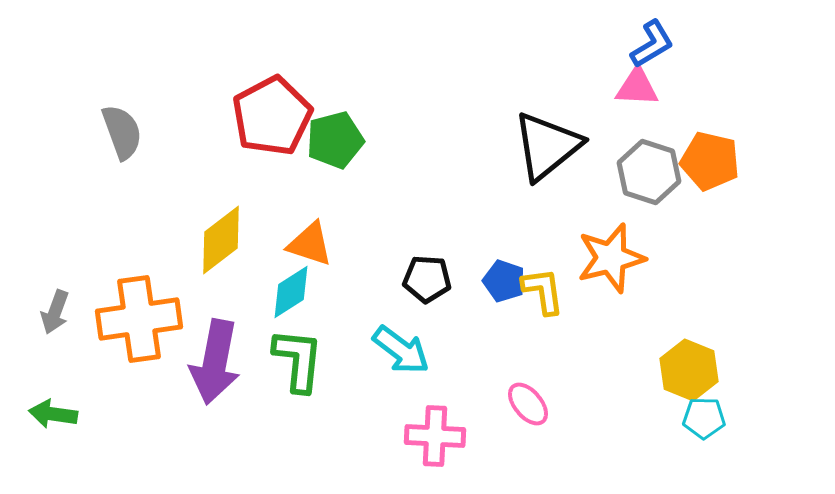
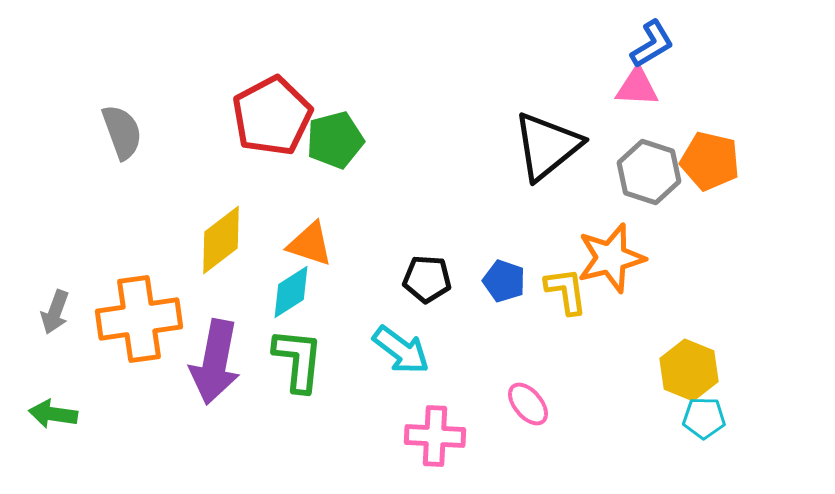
yellow L-shape: moved 23 px right
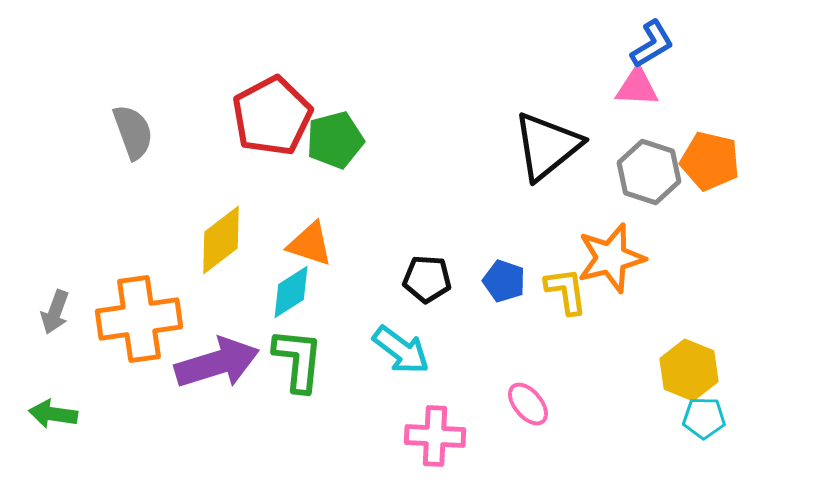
gray semicircle: moved 11 px right
purple arrow: moved 2 px right, 1 px down; rotated 118 degrees counterclockwise
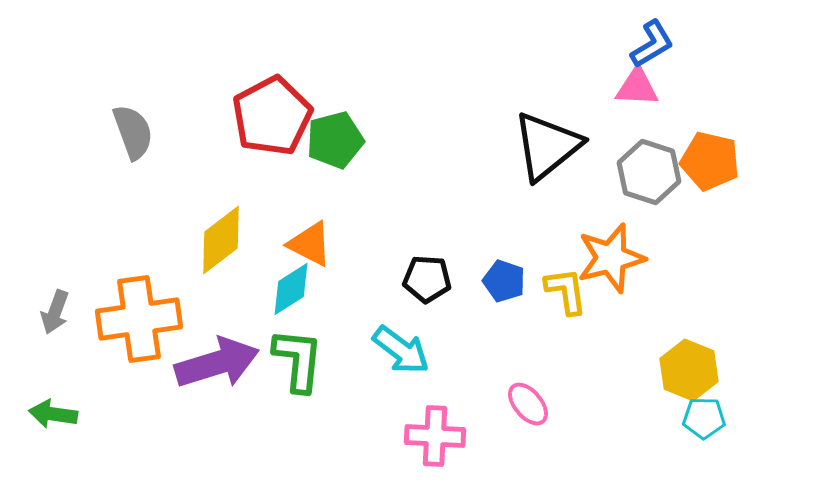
orange triangle: rotated 9 degrees clockwise
cyan diamond: moved 3 px up
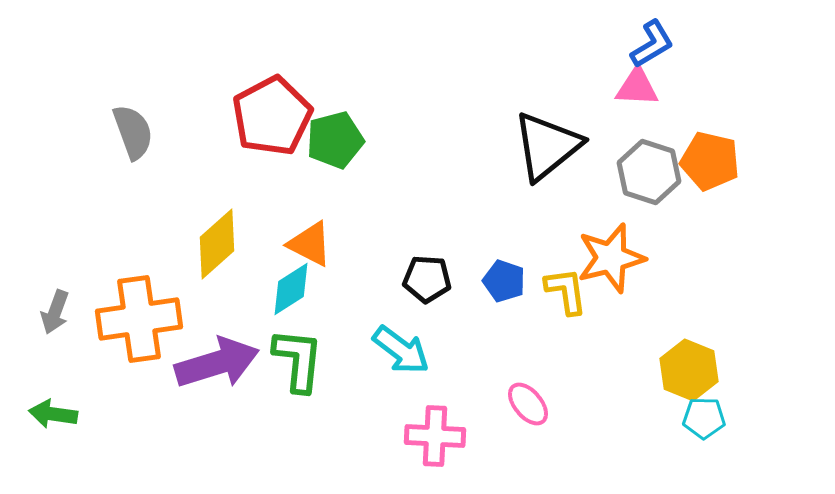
yellow diamond: moved 4 px left, 4 px down; rotated 4 degrees counterclockwise
